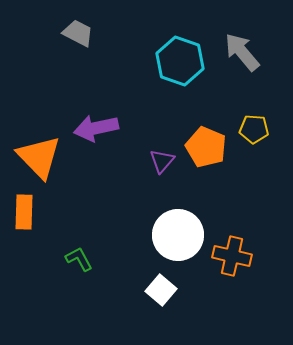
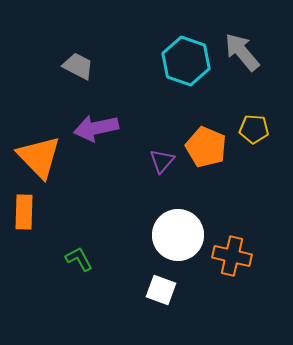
gray trapezoid: moved 33 px down
cyan hexagon: moved 6 px right
white square: rotated 20 degrees counterclockwise
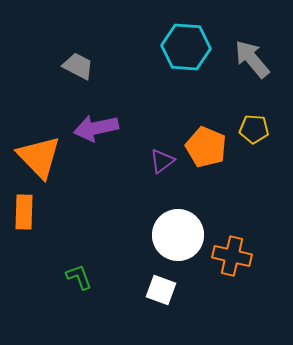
gray arrow: moved 10 px right, 7 px down
cyan hexagon: moved 14 px up; rotated 15 degrees counterclockwise
purple triangle: rotated 12 degrees clockwise
green L-shape: moved 18 px down; rotated 8 degrees clockwise
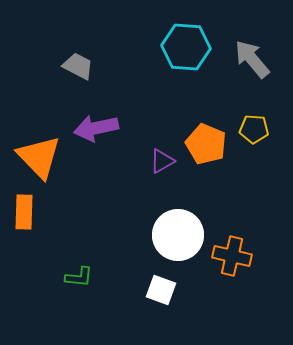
orange pentagon: moved 3 px up
purple triangle: rotated 8 degrees clockwise
green L-shape: rotated 116 degrees clockwise
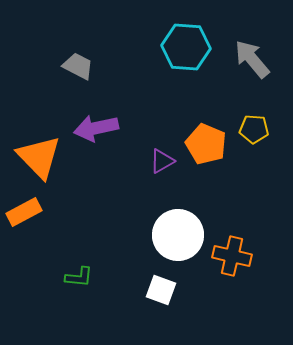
orange rectangle: rotated 60 degrees clockwise
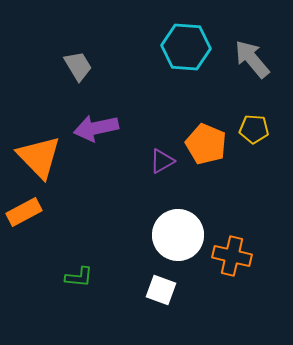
gray trapezoid: rotated 32 degrees clockwise
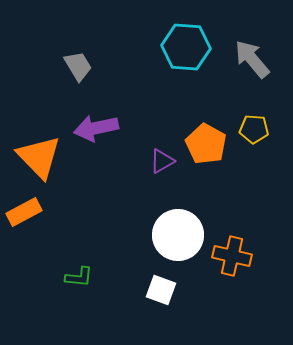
orange pentagon: rotated 6 degrees clockwise
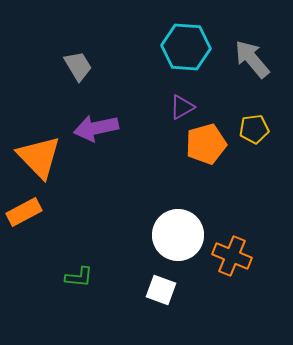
yellow pentagon: rotated 12 degrees counterclockwise
orange pentagon: rotated 27 degrees clockwise
purple triangle: moved 20 px right, 54 px up
orange cross: rotated 9 degrees clockwise
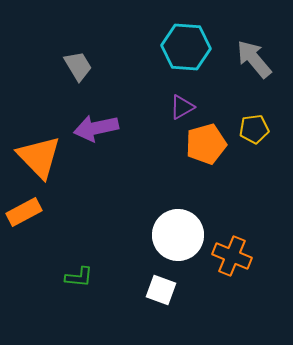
gray arrow: moved 2 px right
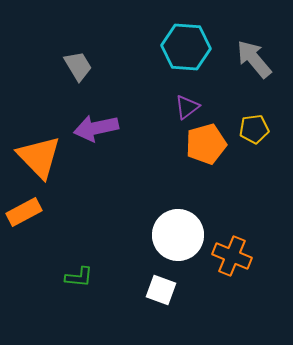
purple triangle: moved 5 px right; rotated 8 degrees counterclockwise
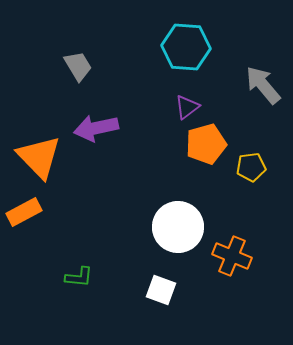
gray arrow: moved 9 px right, 26 px down
yellow pentagon: moved 3 px left, 38 px down
white circle: moved 8 px up
